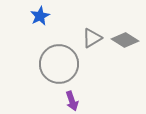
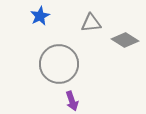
gray triangle: moved 1 px left, 15 px up; rotated 25 degrees clockwise
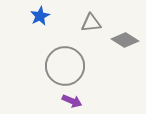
gray circle: moved 6 px right, 2 px down
purple arrow: rotated 48 degrees counterclockwise
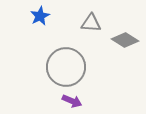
gray triangle: rotated 10 degrees clockwise
gray circle: moved 1 px right, 1 px down
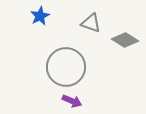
gray triangle: rotated 15 degrees clockwise
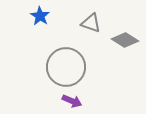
blue star: rotated 12 degrees counterclockwise
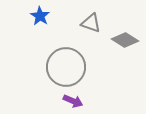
purple arrow: moved 1 px right
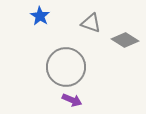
purple arrow: moved 1 px left, 1 px up
